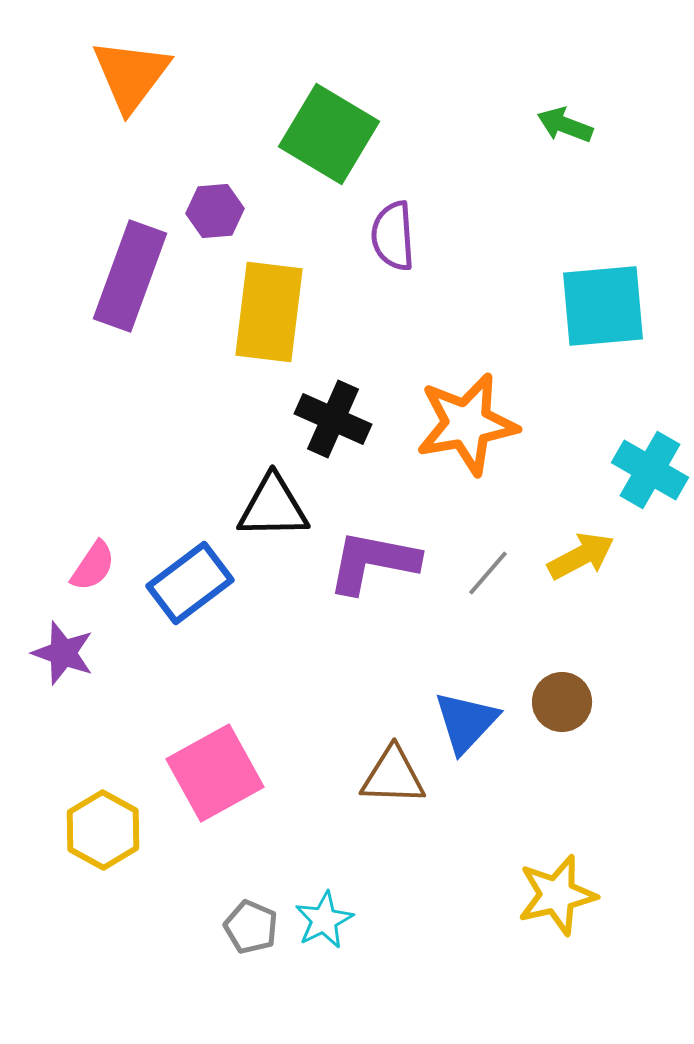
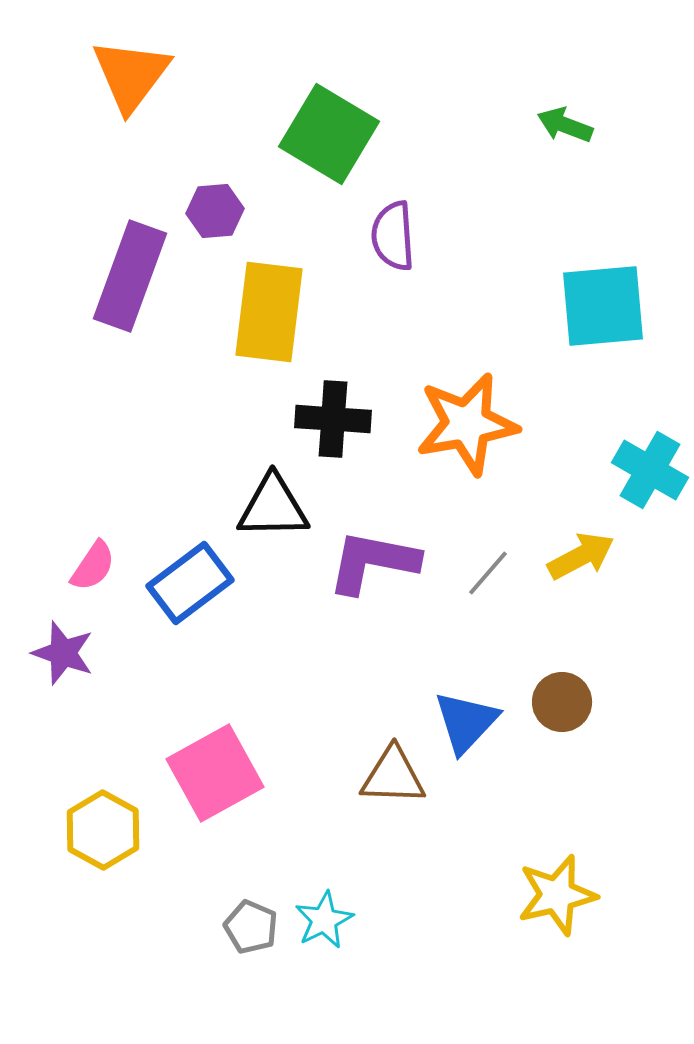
black cross: rotated 20 degrees counterclockwise
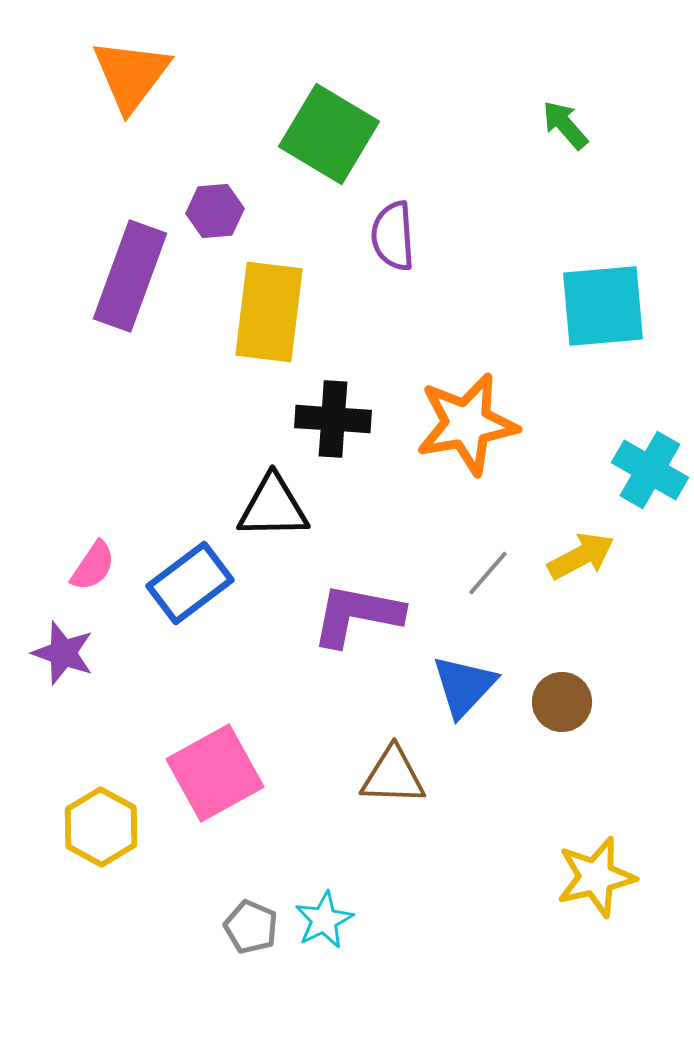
green arrow: rotated 28 degrees clockwise
purple L-shape: moved 16 px left, 53 px down
blue triangle: moved 2 px left, 36 px up
yellow hexagon: moved 2 px left, 3 px up
yellow star: moved 39 px right, 18 px up
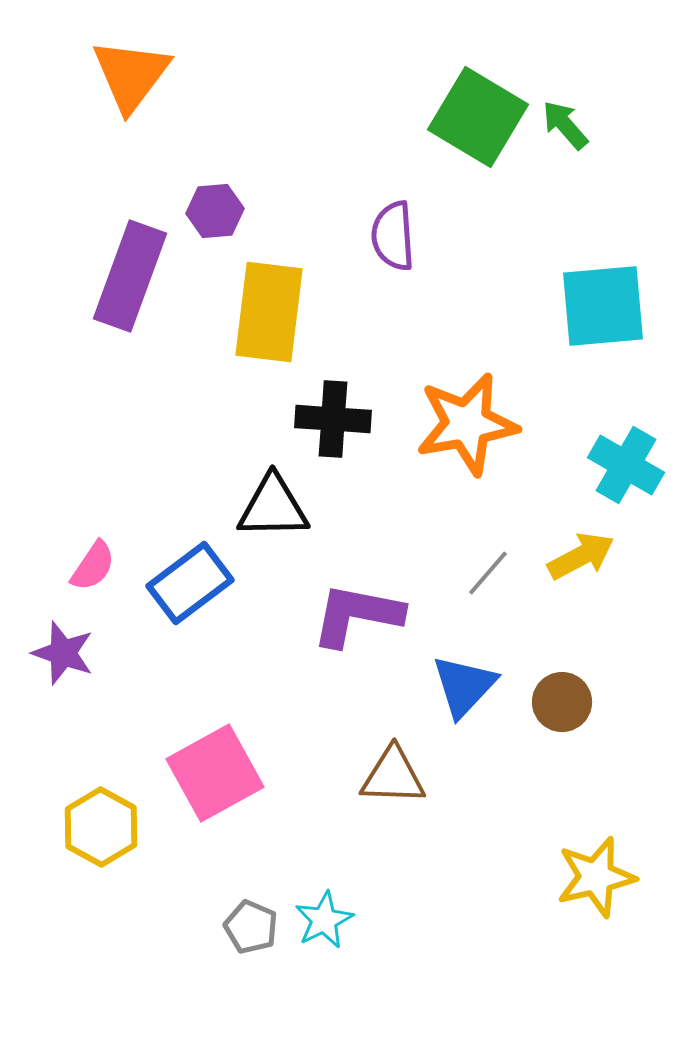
green square: moved 149 px right, 17 px up
cyan cross: moved 24 px left, 5 px up
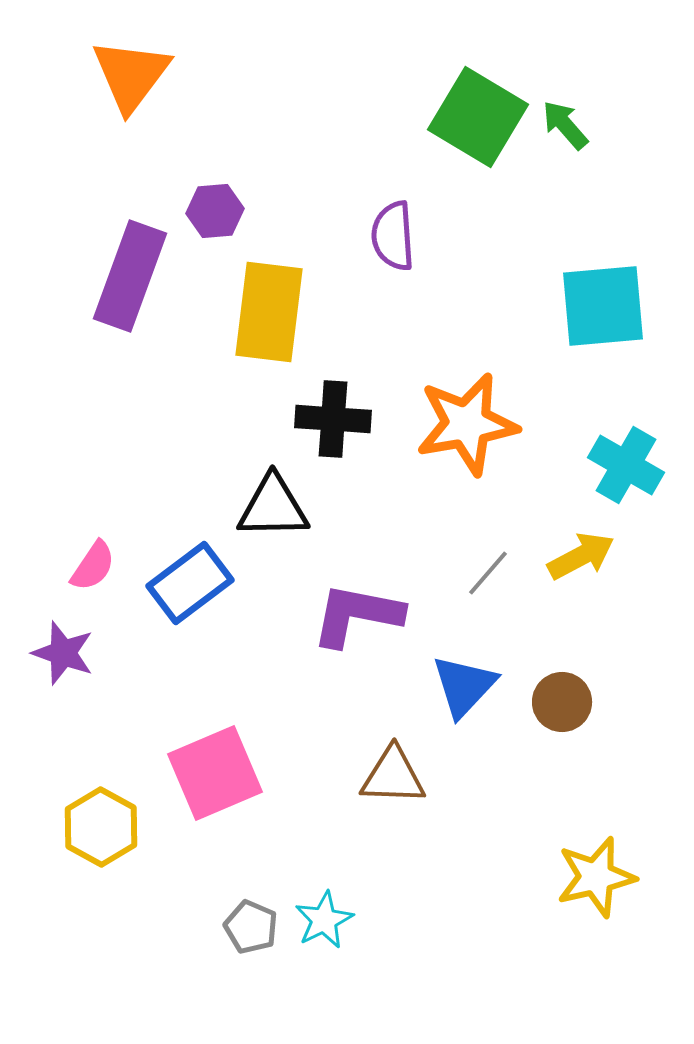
pink square: rotated 6 degrees clockwise
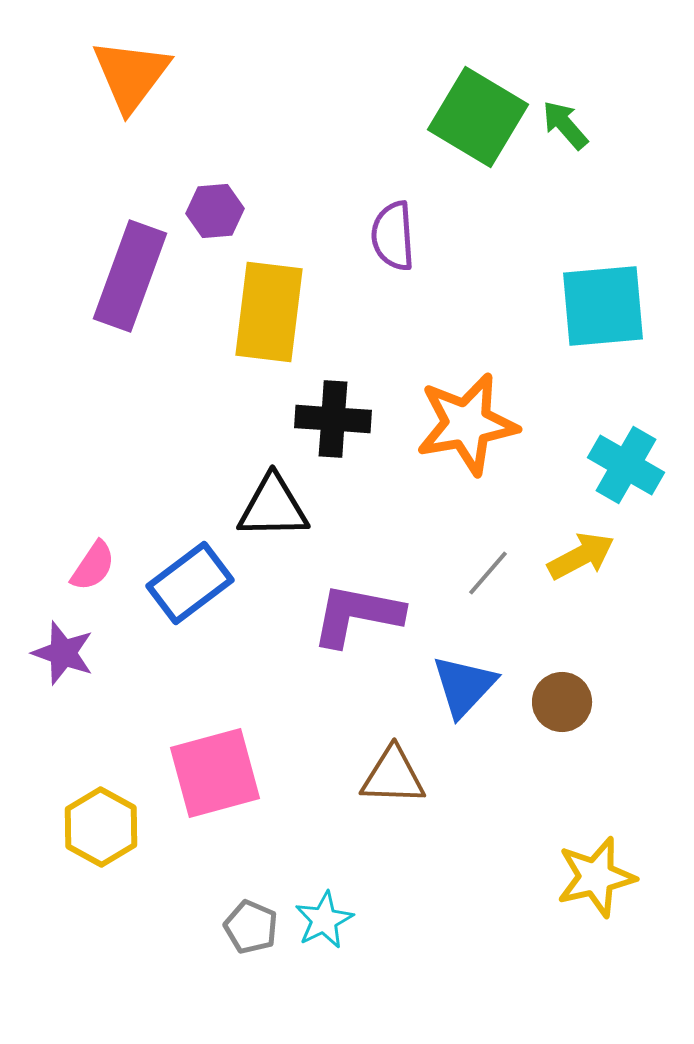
pink square: rotated 8 degrees clockwise
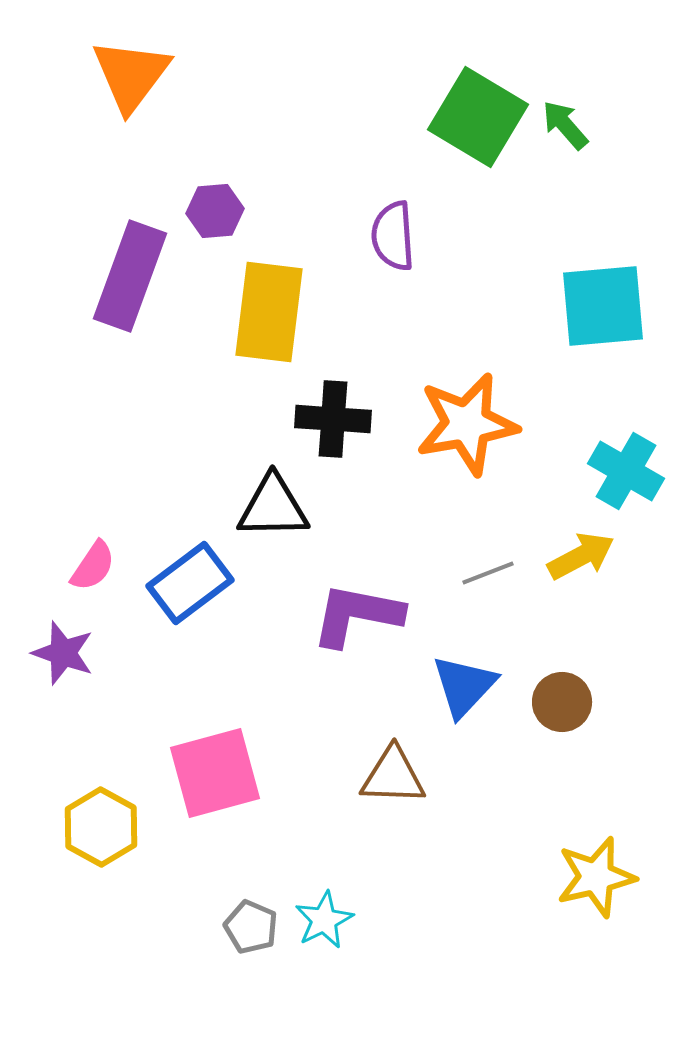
cyan cross: moved 6 px down
gray line: rotated 28 degrees clockwise
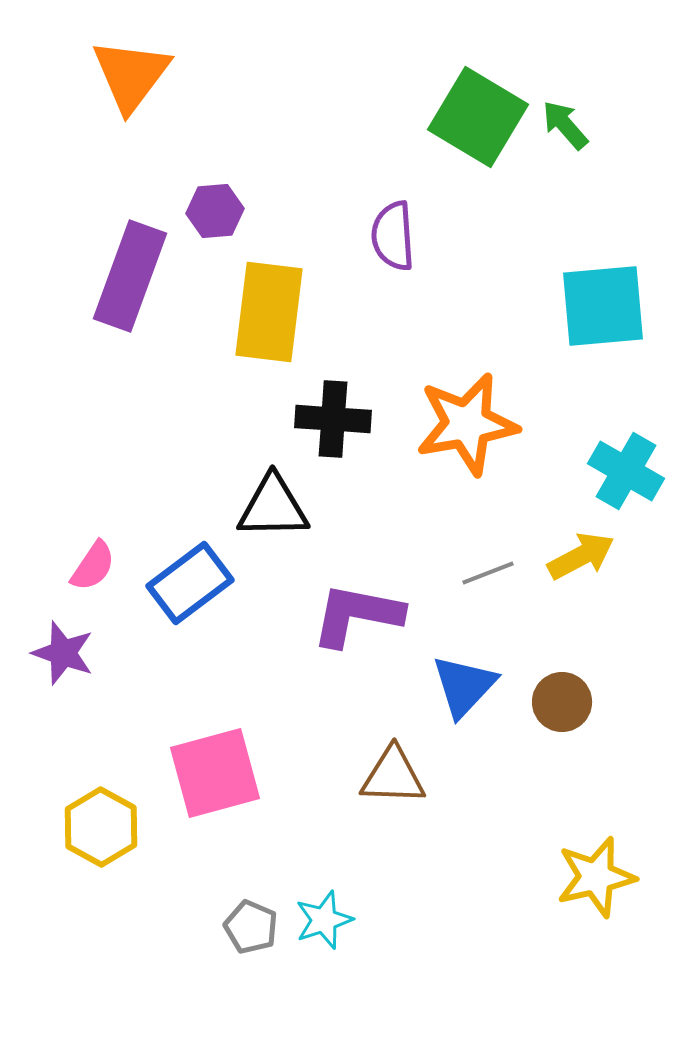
cyan star: rotated 8 degrees clockwise
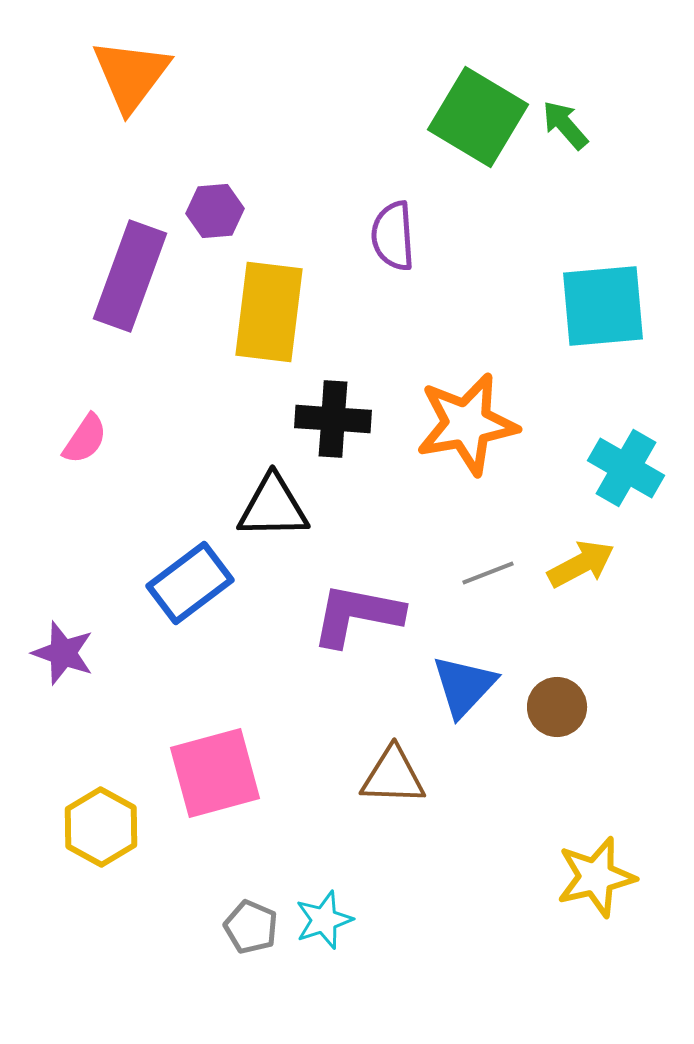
cyan cross: moved 3 px up
yellow arrow: moved 8 px down
pink semicircle: moved 8 px left, 127 px up
brown circle: moved 5 px left, 5 px down
